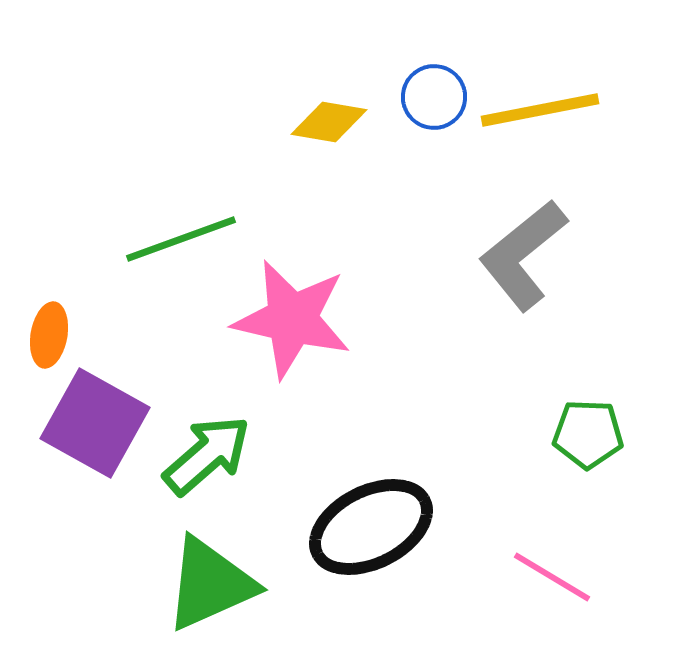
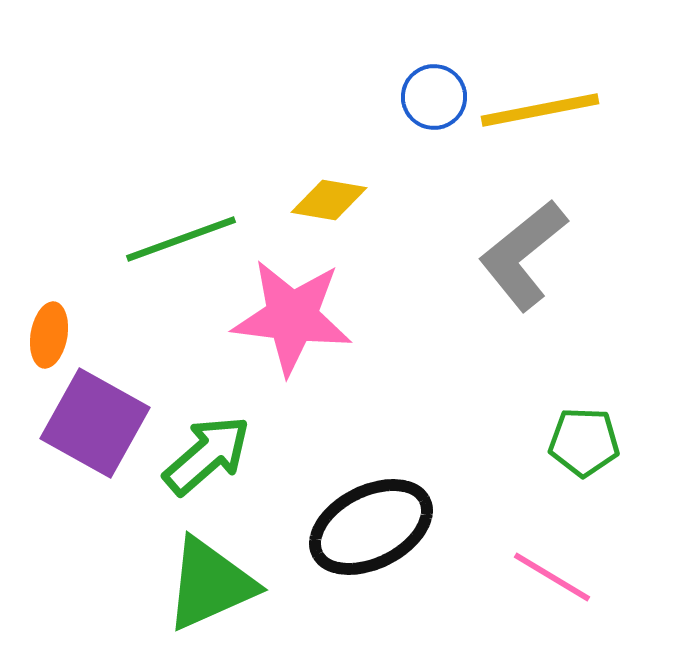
yellow diamond: moved 78 px down
pink star: moved 2 px up; rotated 6 degrees counterclockwise
green pentagon: moved 4 px left, 8 px down
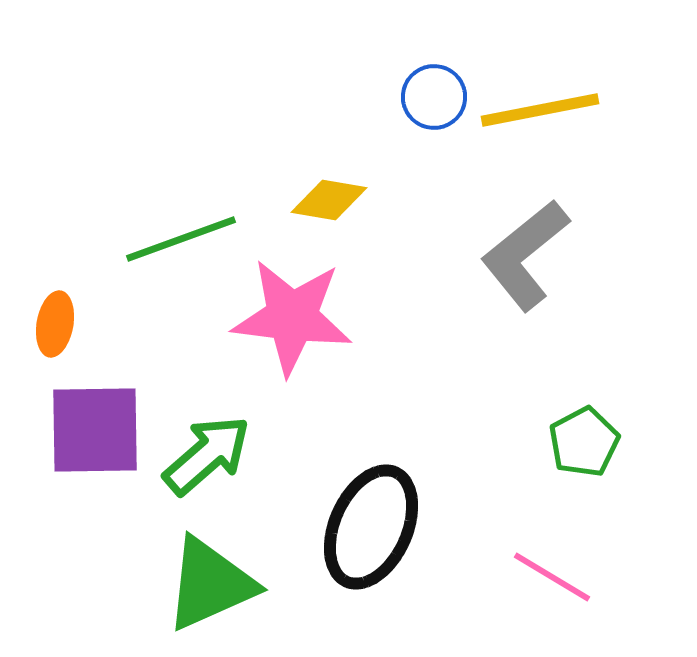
gray L-shape: moved 2 px right
orange ellipse: moved 6 px right, 11 px up
purple square: moved 7 px down; rotated 30 degrees counterclockwise
green pentagon: rotated 30 degrees counterclockwise
black ellipse: rotated 39 degrees counterclockwise
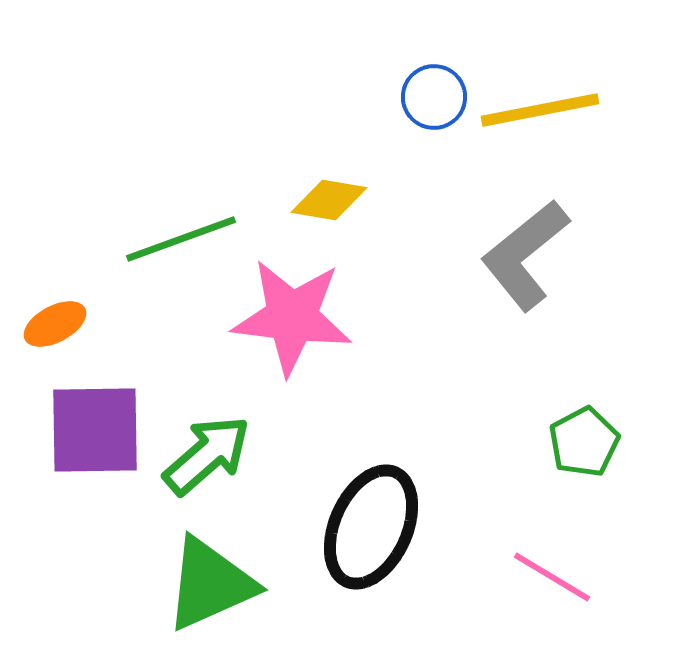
orange ellipse: rotated 52 degrees clockwise
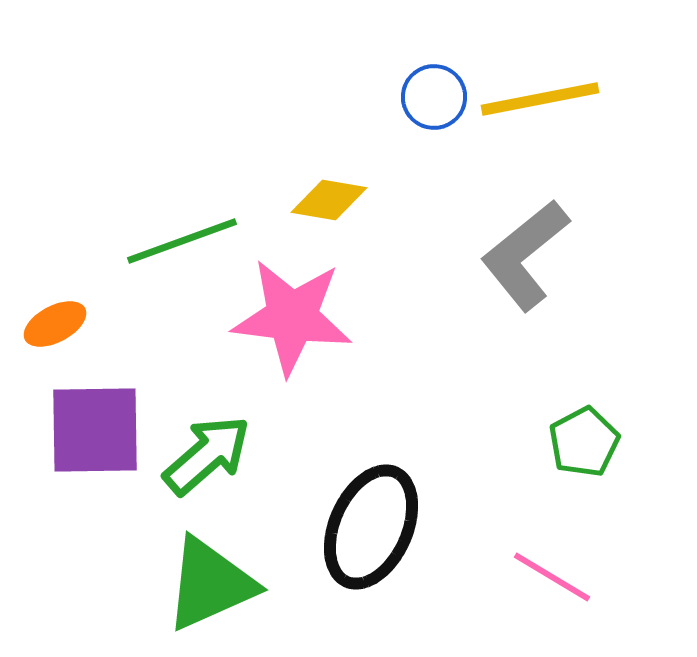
yellow line: moved 11 px up
green line: moved 1 px right, 2 px down
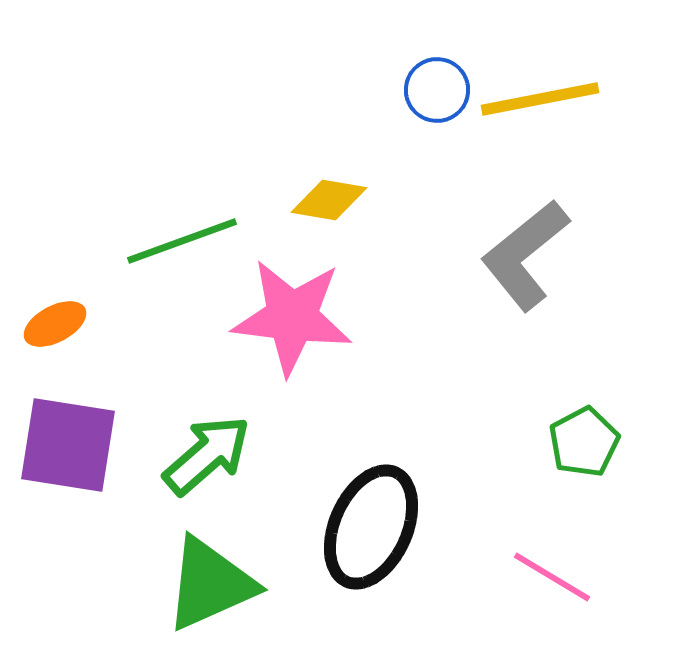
blue circle: moved 3 px right, 7 px up
purple square: moved 27 px left, 15 px down; rotated 10 degrees clockwise
